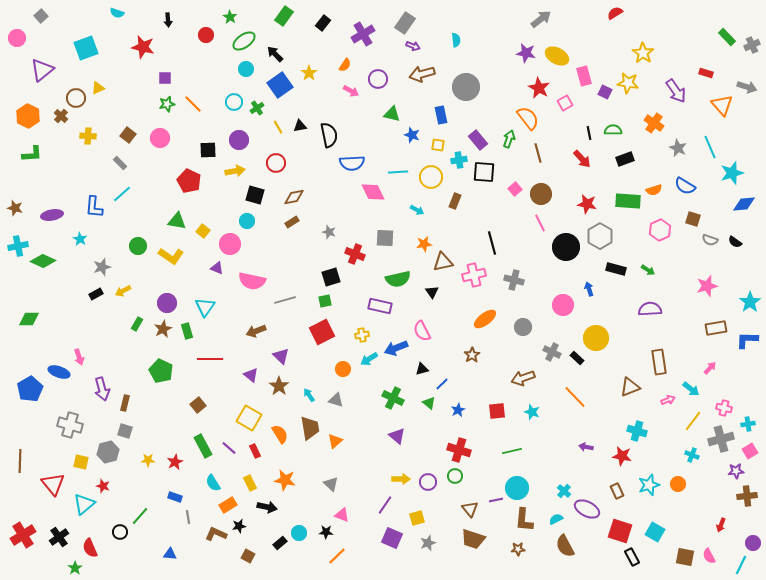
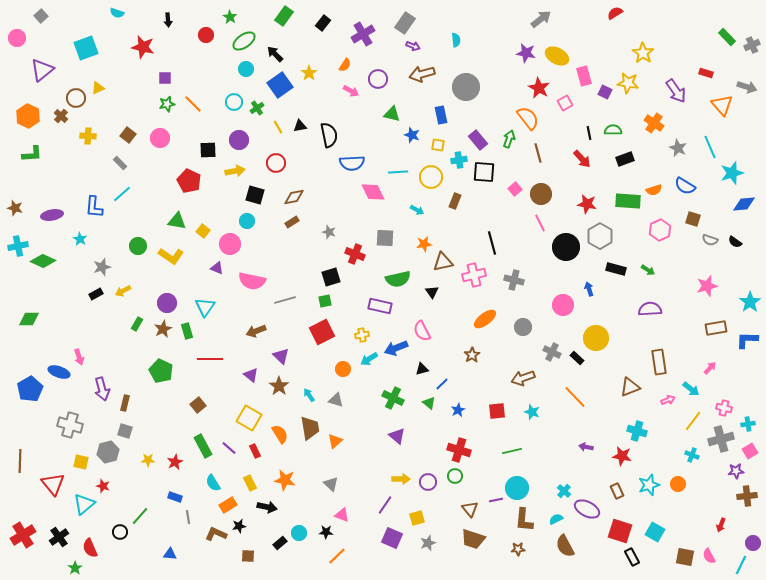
brown square at (248, 556): rotated 24 degrees counterclockwise
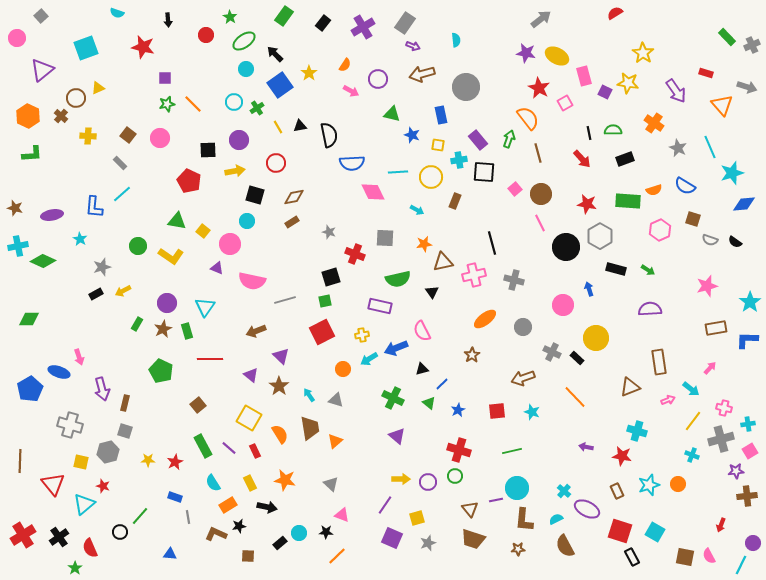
purple cross at (363, 34): moved 7 px up
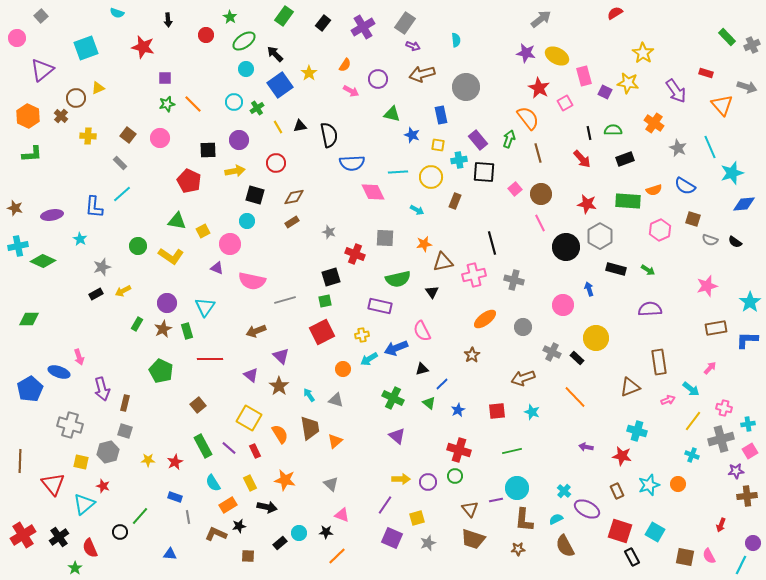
yellow square at (203, 231): rotated 24 degrees clockwise
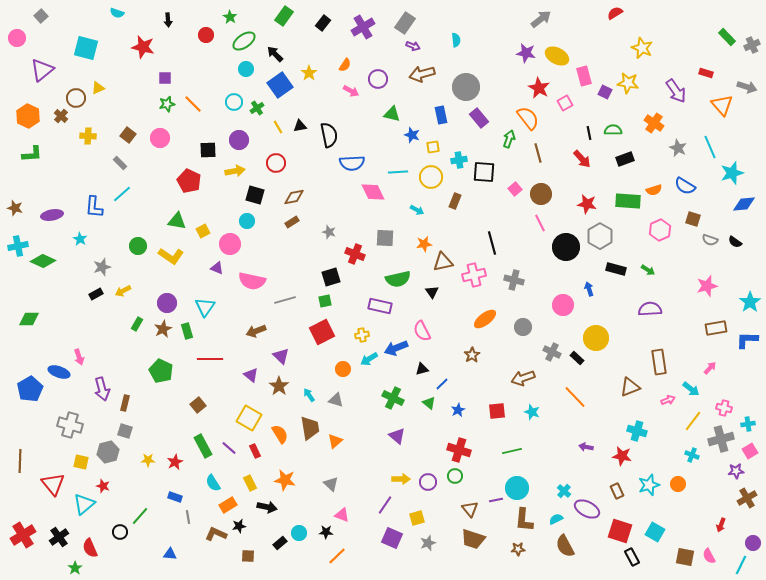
cyan square at (86, 48): rotated 35 degrees clockwise
yellow star at (643, 53): moved 1 px left, 5 px up; rotated 10 degrees counterclockwise
purple rectangle at (478, 140): moved 1 px right, 22 px up
yellow square at (438, 145): moved 5 px left, 2 px down; rotated 16 degrees counterclockwise
brown cross at (747, 496): moved 2 px down; rotated 24 degrees counterclockwise
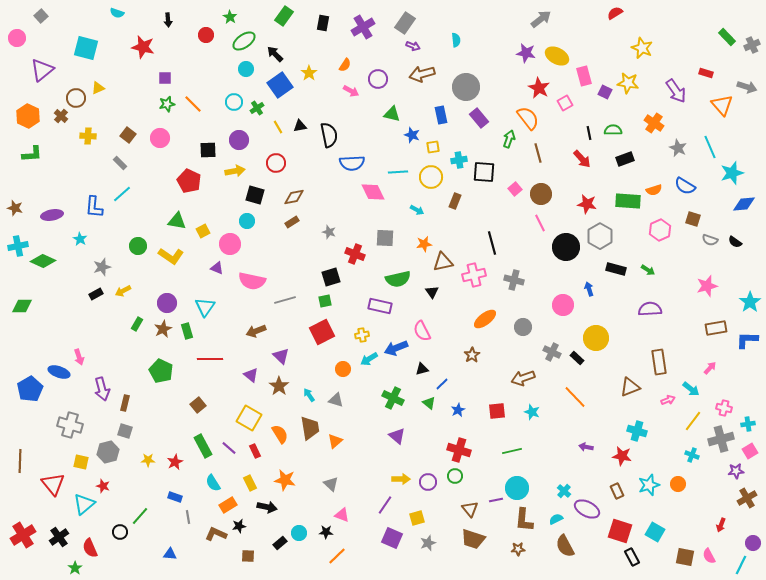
black rectangle at (323, 23): rotated 28 degrees counterclockwise
green diamond at (29, 319): moved 7 px left, 13 px up
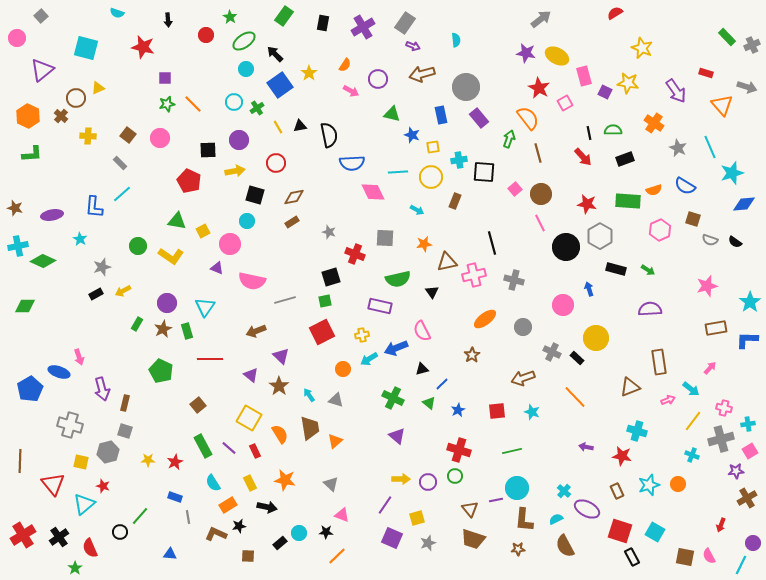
red arrow at (582, 159): moved 1 px right, 2 px up
brown triangle at (443, 262): moved 4 px right
green diamond at (22, 306): moved 3 px right
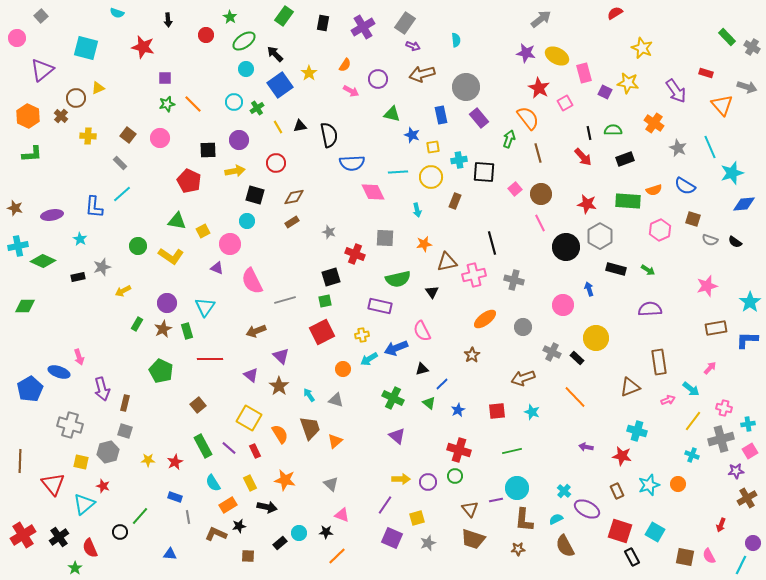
gray cross at (752, 45): moved 2 px down; rotated 35 degrees counterclockwise
pink rectangle at (584, 76): moved 3 px up
cyan arrow at (417, 210): rotated 48 degrees clockwise
pink semicircle at (252, 281): rotated 52 degrees clockwise
black rectangle at (96, 294): moved 18 px left, 17 px up; rotated 16 degrees clockwise
brown trapezoid at (310, 428): rotated 10 degrees counterclockwise
